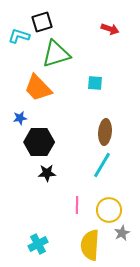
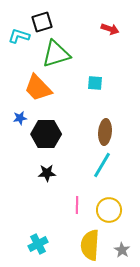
black hexagon: moved 7 px right, 8 px up
gray star: moved 17 px down; rotated 14 degrees counterclockwise
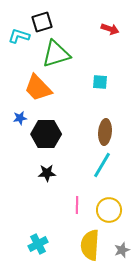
cyan square: moved 5 px right, 1 px up
gray star: rotated 21 degrees clockwise
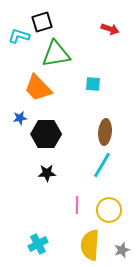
green triangle: rotated 8 degrees clockwise
cyan square: moved 7 px left, 2 px down
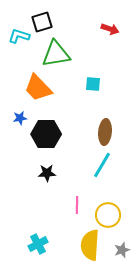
yellow circle: moved 1 px left, 5 px down
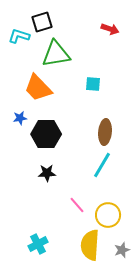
pink line: rotated 42 degrees counterclockwise
